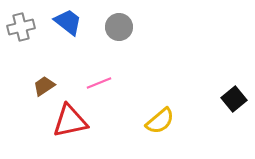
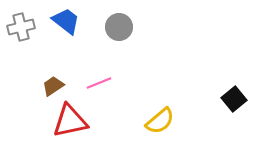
blue trapezoid: moved 2 px left, 1 px up
brown trapezoid: moved 9 px right
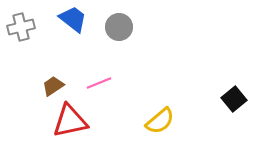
blue trapezoid: moved 7 px right, 2 px up
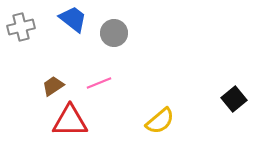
gray circle: moved 5 px left, 6 px down
red triangle: rotated 12 degrees clockwise
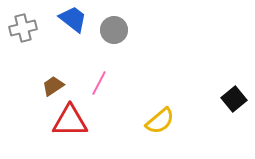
gray cross: moved 2 px right, 1 px down
gray circle: moved 3 px up
pink line: rotated 40 degrees counterclockwise
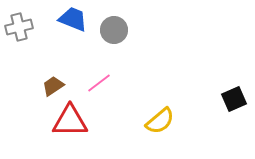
blue trapezoid: rotated 16 degrees counterclockwise
gray cross: moved 4 px left, 1 px up
pink line: rotated 25 degrees clockwise
black square: rotated 15 degrees clockwise
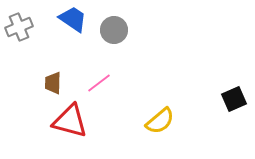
blue trapezoid: rotated 12 degrees clockwise
gray cross: rotated 8 degrees counterclockwise
brown trapezoid: moved 3 px up; rotated 55 degrees counterclockwise
red triangle: rotated 15 degrees clockwise
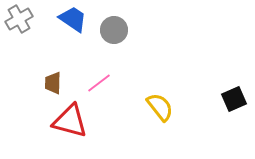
gray cross: moved 8 px up; rotated 8 degrees counterclockwise
yellow semicircle: moved 14 px up; rotated 88 degrees counterclockwise
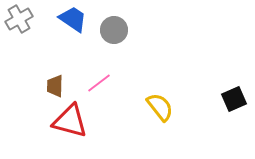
brown trapezoid: moved 2 px right, 3 px down
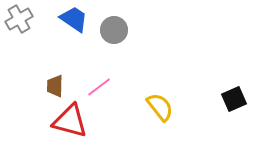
blue trapezoid: moved 1 px right
pink line: moved 4 px down
